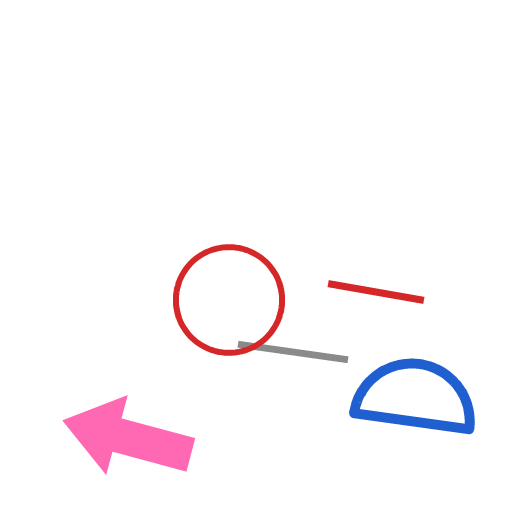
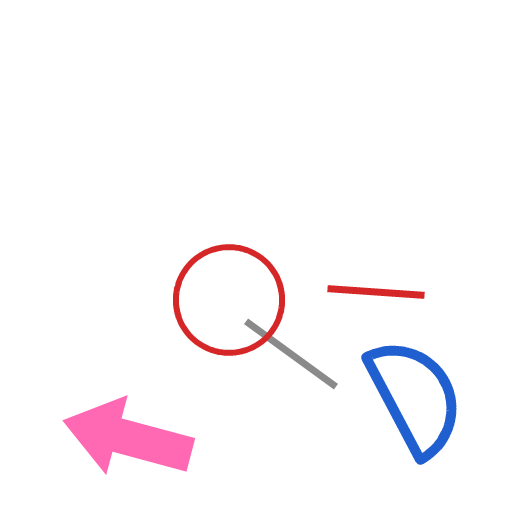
red line: rotated 6 degrees counterclockwise
gray line: moved 2 px left, 2 px down; rotated 28 degrees clockwise
blue semicircle: rotated 54 degrees clockwise
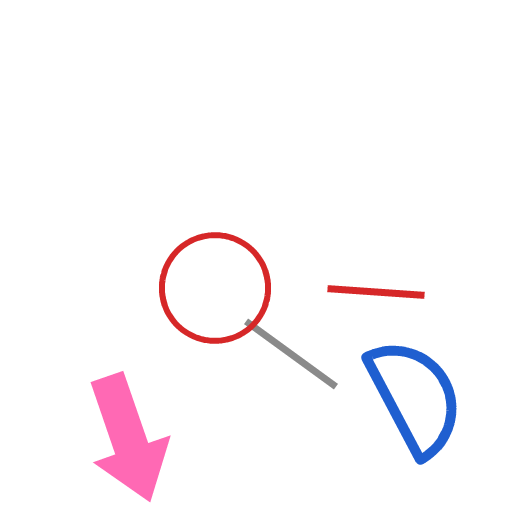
red circle: moved 14 px left, 12 px up
pink arrow: rotated 124 degrees counterclockwise
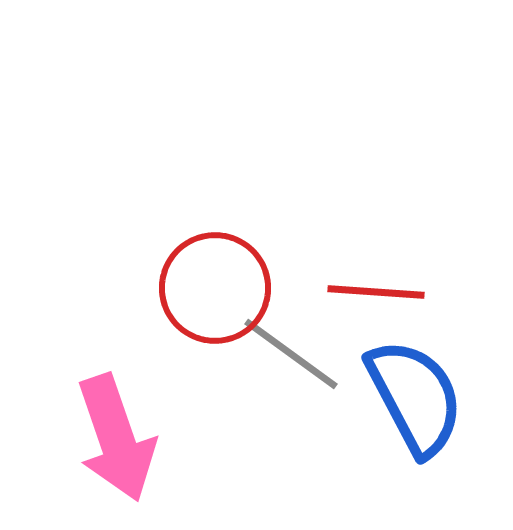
pink arrow: moved 12 px left
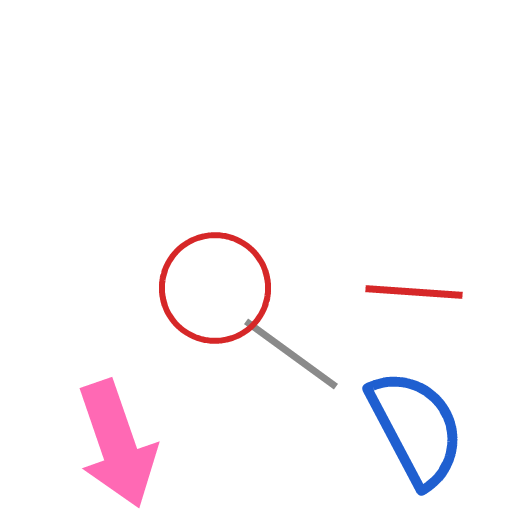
red line: moved 38 px right
blue semicircle: moved 1 px right, 31 px down
pink arrow: moved 1 px right, 6 px down
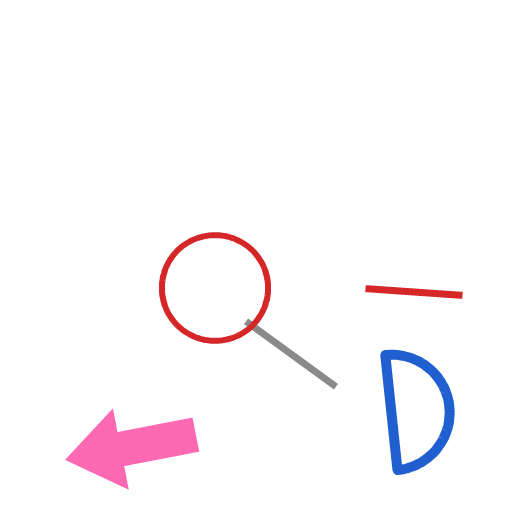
blue semicircle: moved 18 px up; rotated 22 degrees clockwise
pink arrow: moved 15 px right, 3 px down; rotated 98 degrees clockwise
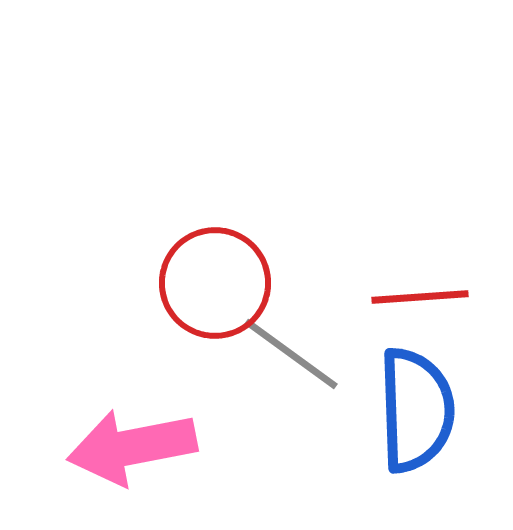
red circle: moved 5 px up
red line: moved 6 px right, 5 px down; rotated 8 degrees counterclockwise
blue semicircle: rotated 4 degrees clockwise
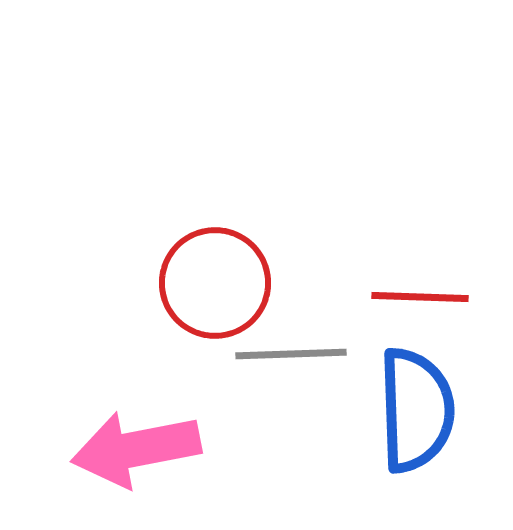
red line: rotated 6 degrees clockwise
gray line: rotated 38 degrees counterclockwise
pink arrow: moved 4 px right, 2 px down
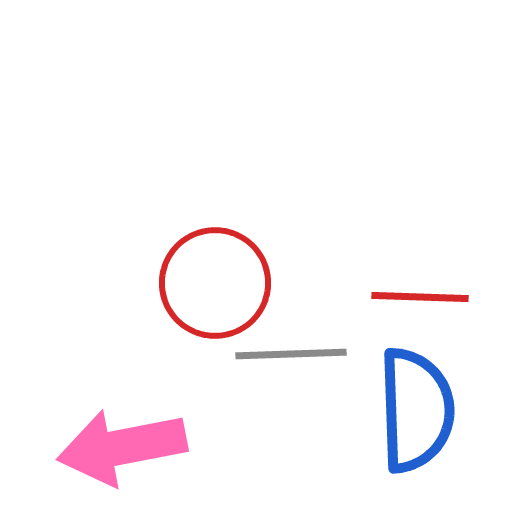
pink arrow: moved 14 px left, 2 px up
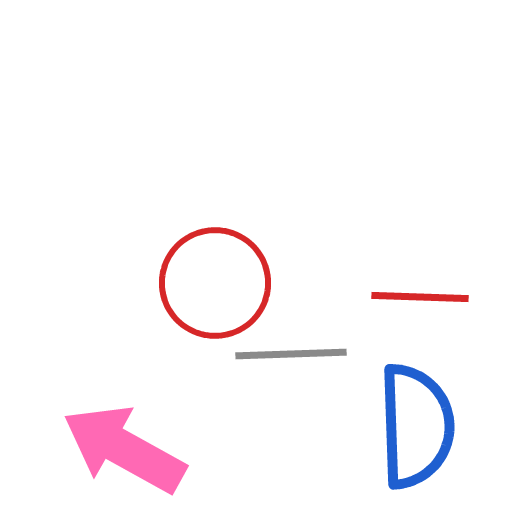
blue semicircle: moved 16 px down
pink arrow: moved 2 px right, 2 px down; rotated 40 degrees clockwise
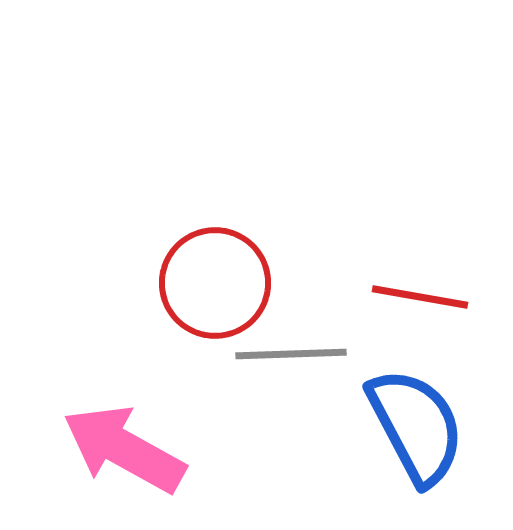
red line: rotated 8 degrees clockwise
blue semicircle: rotated 26 degrees counterclockwise
